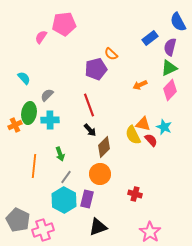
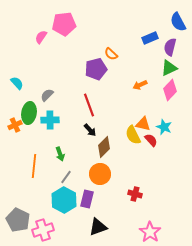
blue rectangle: rotated 14 degrees clockwise
cyan semicircle: moved 7 px left, 5 px down
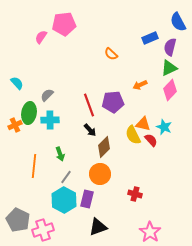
purple pentagon: moved 17 px right, 33 px down; rotated 10 degrees clockwise
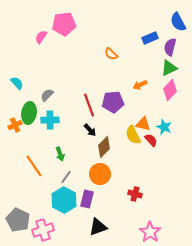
orange line: rotated 40 degrees counterclockwise
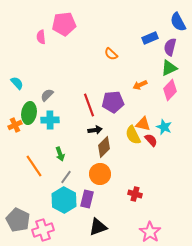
pink semicircle: rotated 40 degrees counterclockwise
black arrow: moved 5 px right; rotated 56 degrees counterclockwise
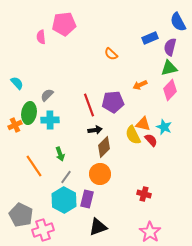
green triangle: rotated 12 degrees clockwise
red cross: moved 9 px right
gray pentagon: moved 3 px right, 5 px up
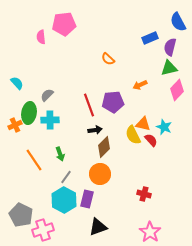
orange semicircle: moved 3 px left, 5 px down
pink diamond: moved 7 px right
orange line: moved 6 px up
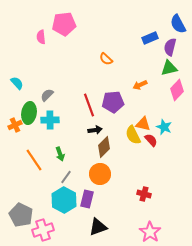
blue semicircle: moved 2 px down
orange semicircle: moved 2 px left
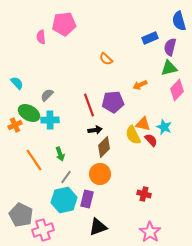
blue semicircle: moved 1 px right, 3 px up; rotated 12 degrees clockwise
green ellipse: rotated 70 degrees counterclockwise
cyan hexagon: rotated 20 degrees clockwise
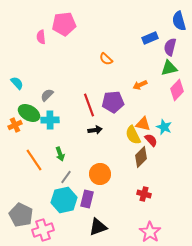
brown diamond: moved 37 px right, 10 px down
